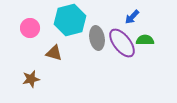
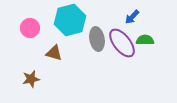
gray ellipse: moved 1 px down
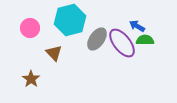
blue arrow: moved 5 px right, 9 px down; rotated 77 degrees clockwise
gray ellipse: rotated 45 degrees clockwise
brown triangle: rotated 30 degrees clockwise
brown star: rotated 24 degrees counterclockwise
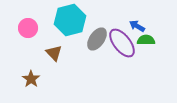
pink circle: moved 2 px left
green semicircle: moved 1 px right
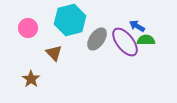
purple ellipse: moved 3 px right, 1 px up
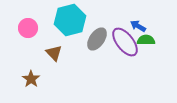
blue arrow: moved 1 px right
